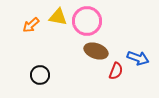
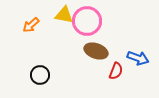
yellow triangle: moved 6 px right, 2 px up
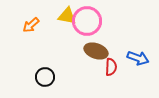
yellow triangle: moved 3 px right, 1 px down
red semicircle: moved 5 px left, 4 px up; rotated 18 degrees counterclockwise
black circle: moved 5 px right, 2 px down
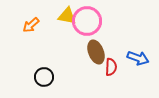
brown ellipse: moved 1 px down; rotated 50 degrees clockwise
black circle: moved 1 px left
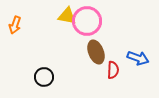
orange arrow: moved 16 px left; rotated 30 degrees counterclockwise
red semicircle: moved 2 px right, 3 px down
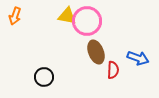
orange arrow: moved 9 px up
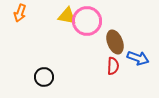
orange arrow: moved 5 px right, 3 px up
brown ellipse: moved 19 px right, 10 px up
red semicircle: moved 4 px up
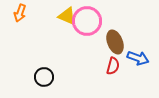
yellow triangle: rotated 12 degrees clockwise
red semicircle: rotated 12 degrees clockwise
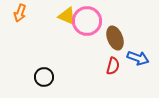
brown ellipse: moved 4 px up
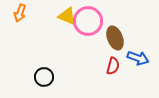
pink circle: moved 1 px right
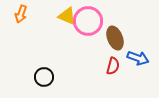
orange arrow: moved 1 px right, 1 px down
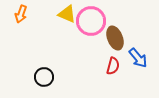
yellow triangle: moved 2 px up
pink circle: moved 3 px right
blue arrow: rotated 30 degrees clockwise
